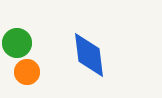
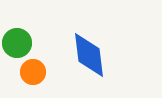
orange circle: moved 6 px right
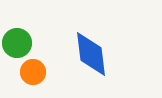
blue diamond: moved 2 px right, 1 px up
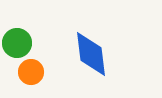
orange circle: moved 2 px left
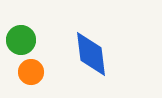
green circle: moved 4 px right, 3 px up
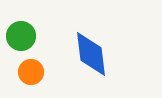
green circle: moved 4 px up
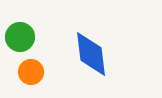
green circle: moved 1 px left, 1 px down
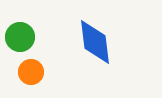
blue diamond: moved 4 px right, 12 px up
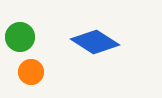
blue diamond: rotated 51 degrees counterclockwise
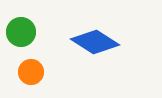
green circle: moved 1 px right, 5 px up
